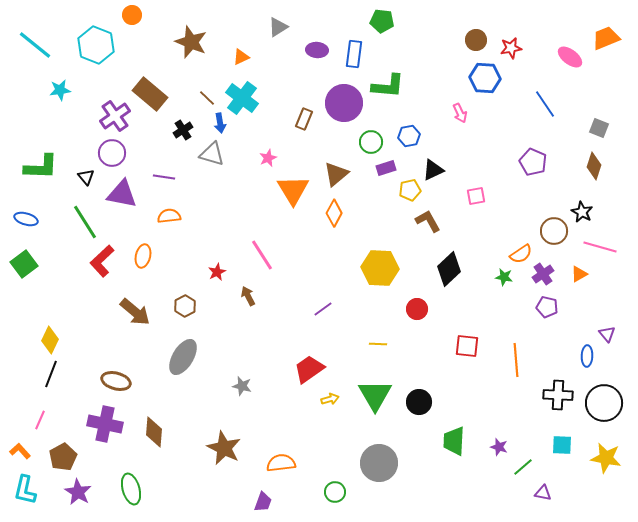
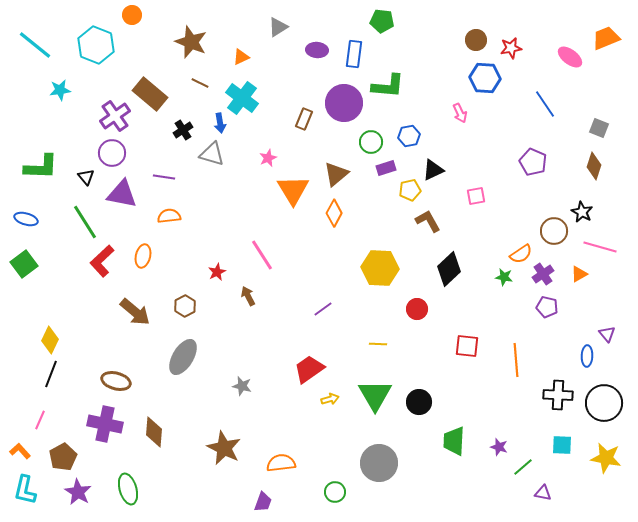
brown line at (207, 98): moved 7 px left, 15 px up; rotated 18 degrees counterclockwise
green ellipse at (131, 489): moved 3 px left
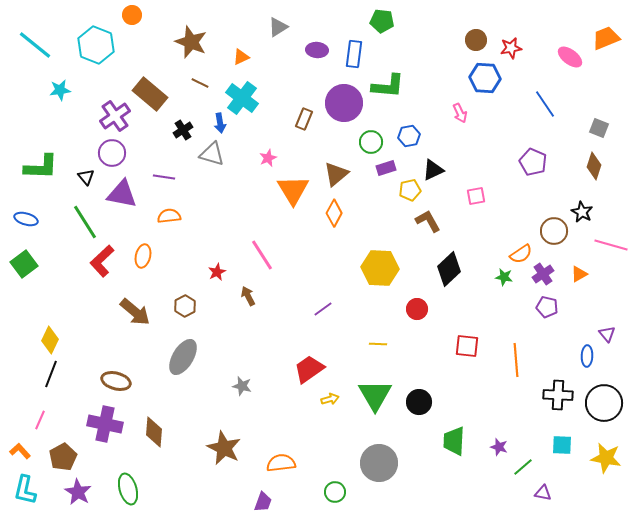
pink line at (600, 247): moved 11 px right, 2 px up
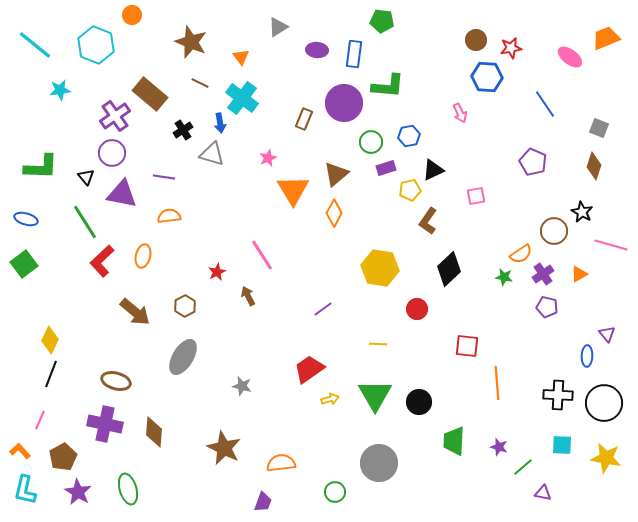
orange triangle at (241, 57): rotated 42 degrees counterclockwise
blue hexagon at (485, 78): moved 2 px right, 1 px up
brown L-shape at (428, 221): rotated 116 degrees counterclockwise
yellow hexagon at (380, 268): rotated 6 degrees clockwise
orange line at (516, 360): moved 19 px left, 23 px down
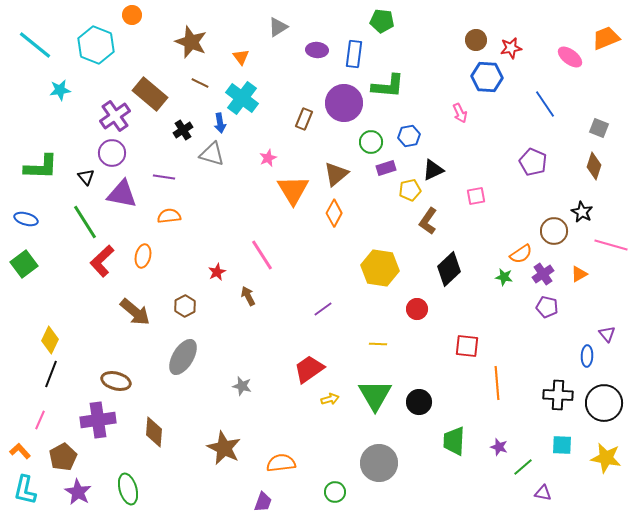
purple cross at (105, 424): moved 7 px left, 4 px up; rotated 20 degrees counterclockwise
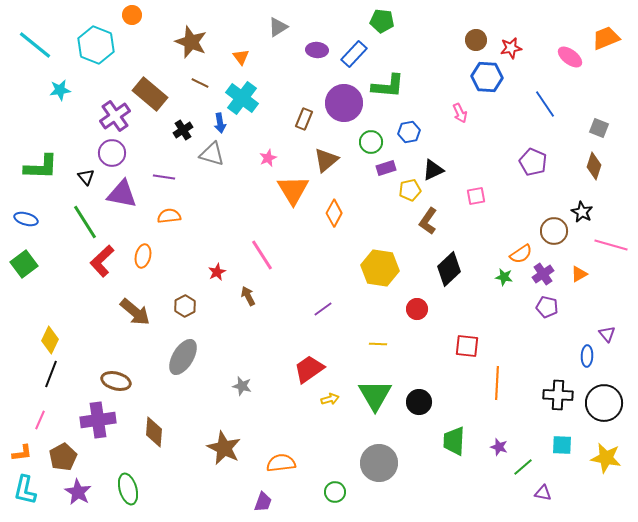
blue rectangle at (354, 54): rotated 36 degrees clockwise
blue hexagon at (409, 136): moved 4 px up
brown triangle at (336, 174): moved 10 px left, 14 px up
orange line at (497, 383): rotated 8 degrees clockwise
orange L-shape at (20, 451): moved 2 px right, 2 px down; rotated 125 degrees clockwise
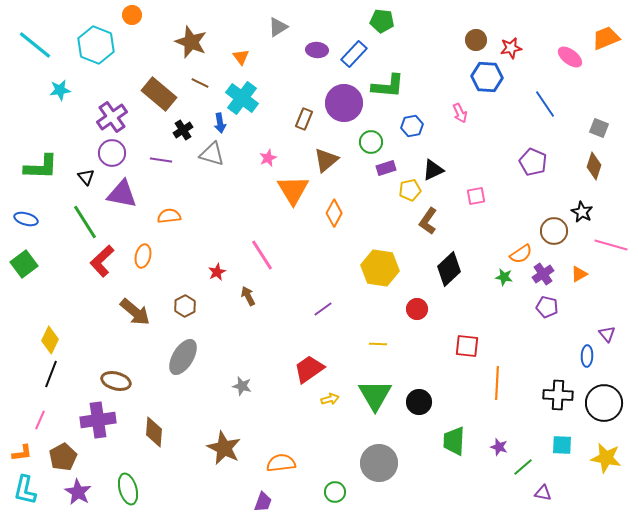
brown rectangle at (150, 94): moved 9 px right
purple cross at (115, 116): moved 3 px left, 1 px down
blue hexagon at (409, 132): moved 3 px right, 6 px up
purple line at (164, 177): moved 3 px left, 17 px up
